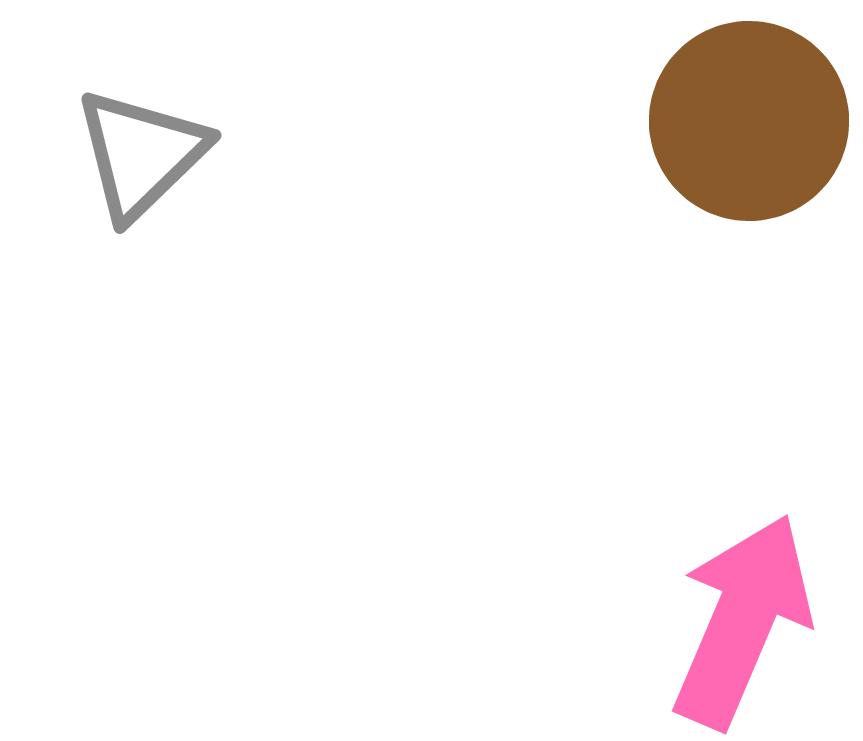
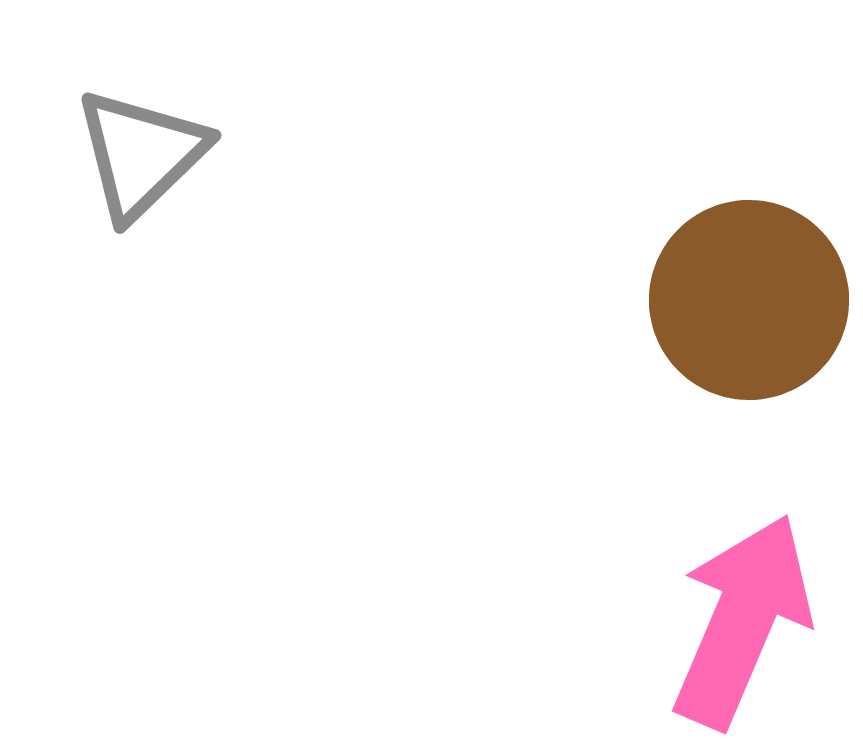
brown circle: moved 179 px down
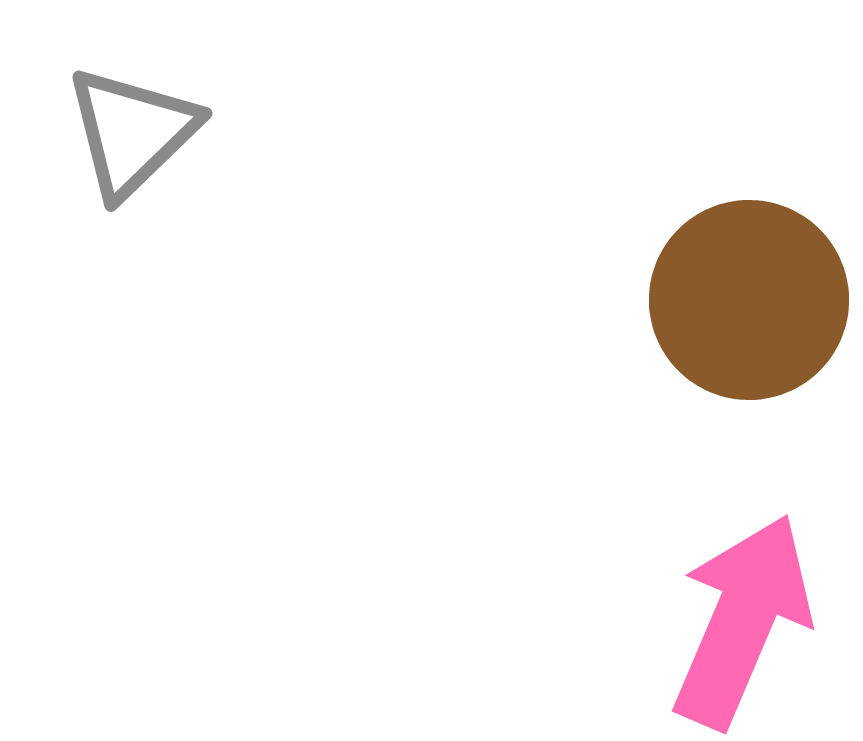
gray triangle: moved 9 px left, 22 px up
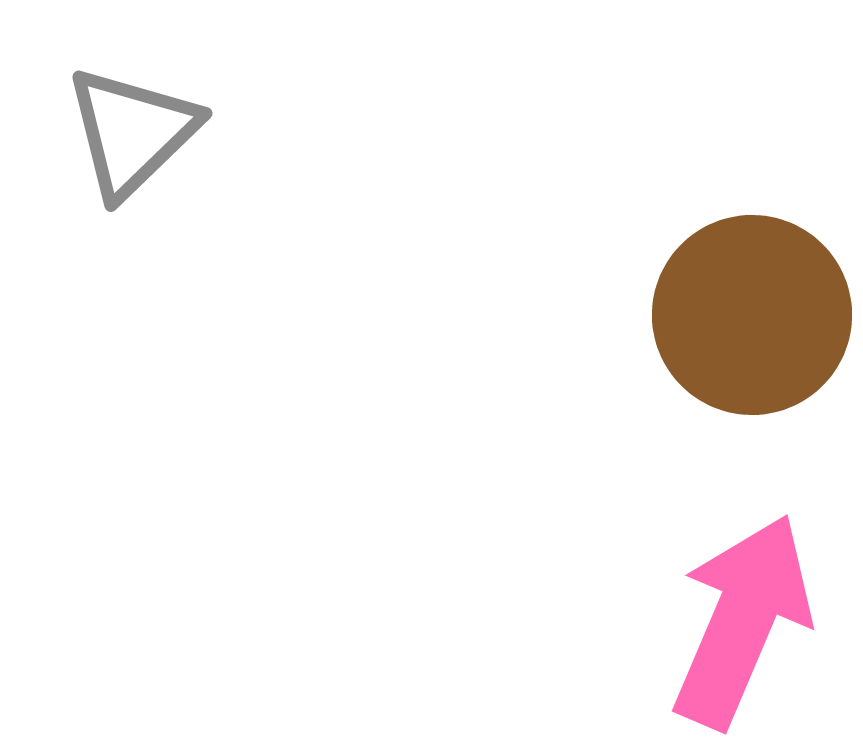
brown circle: moved 3 px right, 15 px down
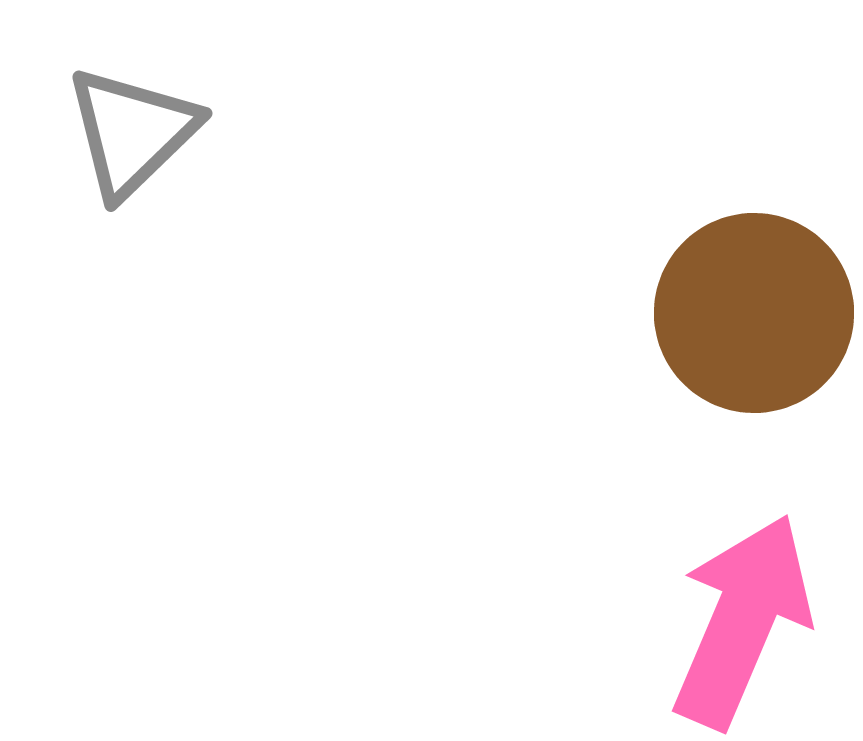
brown circle: moved 2 px right, 2 px up
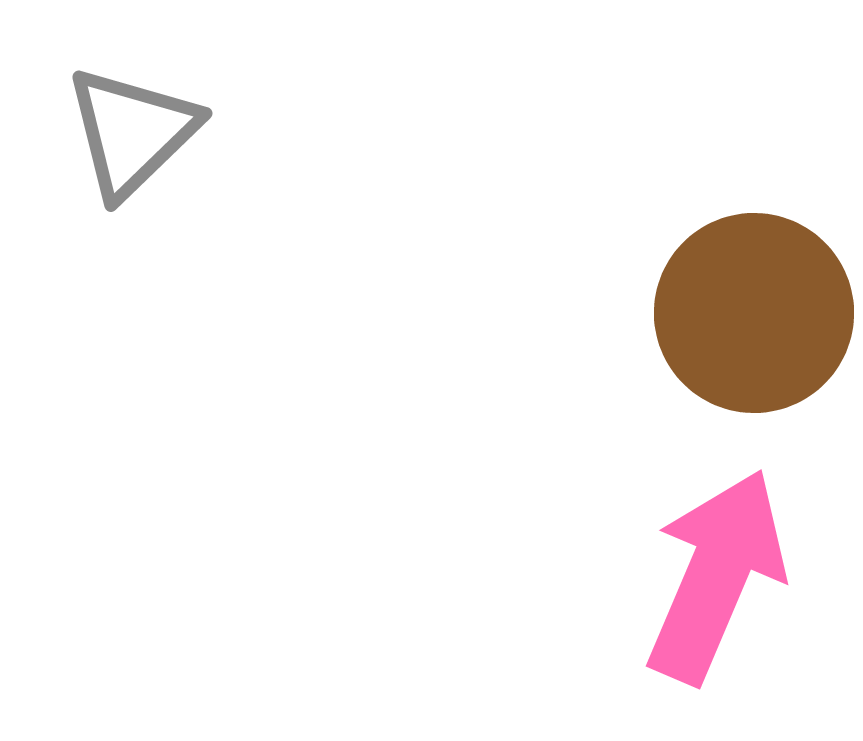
pink arrow: moved 26 px left, 45 px up
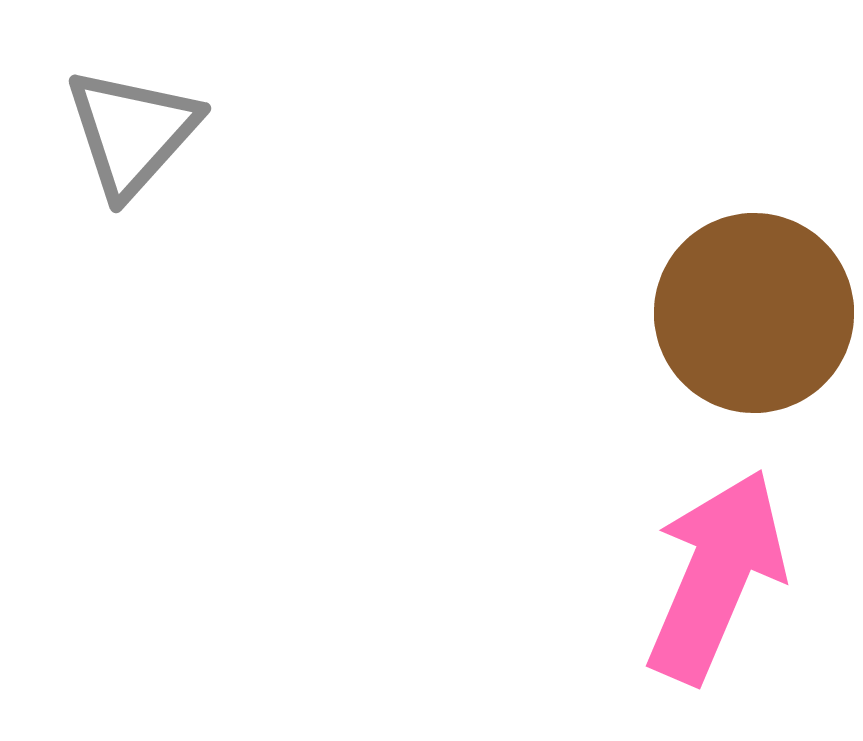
gray triangle: rotated 4 degrees counterclockwise
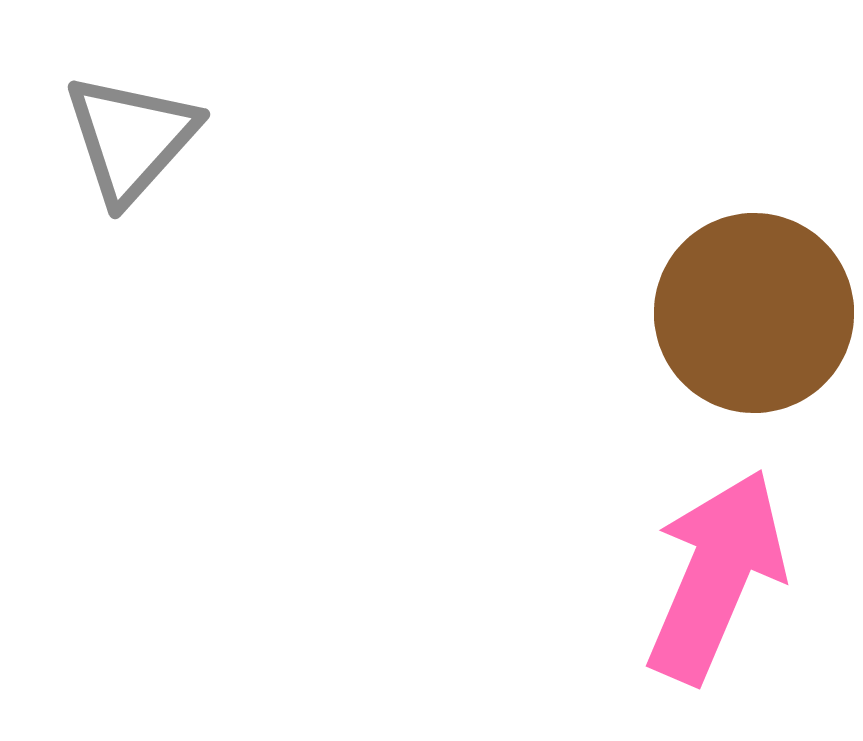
gray triangle: moved 1 px left, 6 px down
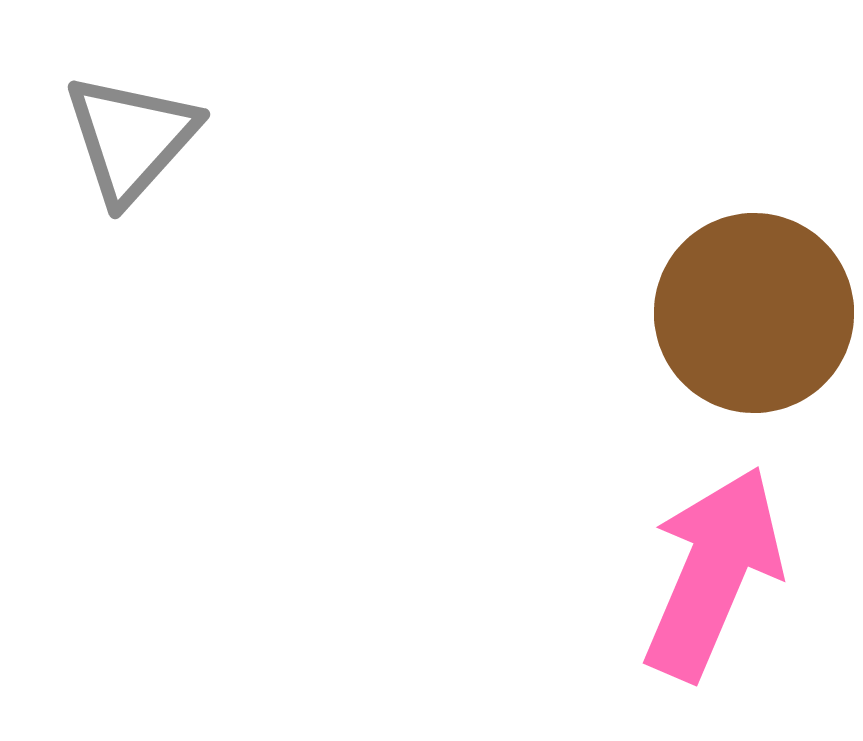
pink arrow: moved 3 px left, 3 px up
